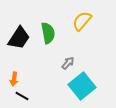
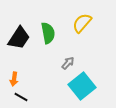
yellow semicircle: moved 2 px down
black line: moved 1 px left, 1 px down
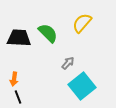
green semicircle: rotated 35 degrees counterclockwise
black trapezoid: rotated 120 degrees counterclockwise
black line: moved 3 px left; rotated 40 degrees clockwise
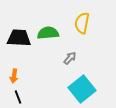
yellow semicircle: rotated 30 degrees counterclockwise
green semicircle: rotated 50 degrees counterclockwise
gray arrow: moved 2 px right, 5 px up
orange arrow: moved 3 px up
cyan square: moved 3 px down
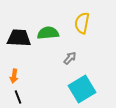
cyan square: rotated 8 degrees clockwise
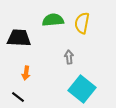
green semicircle: moved 5 px right, 13 px up
gray arrow: moved 1 px left, 1 px up; rotated 48 degrees counterclockwise
orange arrow: moved 12 px right, 3 px up
cyan square: rotated 20 degrees counterclockwise
black line: rotated 32 degrees counterclockwise
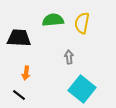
black line: moved 1 px right, 2 px up
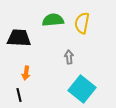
black line: rotated 40 degrees clockwise
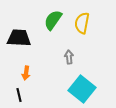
green semicircle: rotated 50 degrees counterclockwise
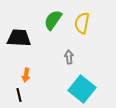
orange arrow: moved 2 px down
